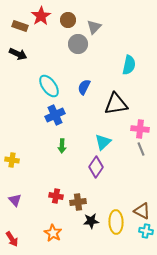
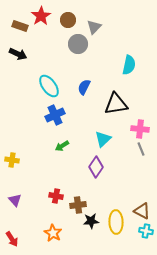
cyan triangle: moved 3 px up
green arrow: rotated 56 degrees clockwise
brown cross: moved 3 px down
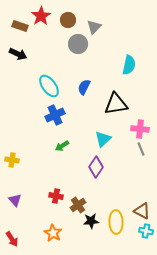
brown cross: rotated 28 degrees counterclockwise
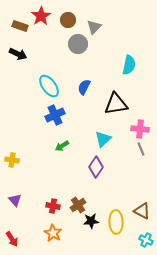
red cross: moved 3 px left, 10 px down
cyan cross: moved 9 px down; rotated 16 degrees clockwise
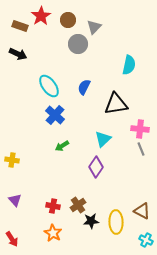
blue cross: rotated 24 degrees counterclockwise
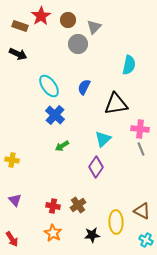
black star: moved 1 px right, 14 px down
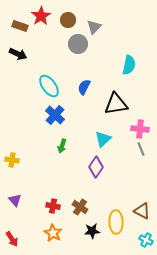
green arrow: rotated 40 degrees counterclockwise
brown cross: moved 2 px right, 2 px down; rotated 21 degrees counterclockwise
black star: moved 4 px up
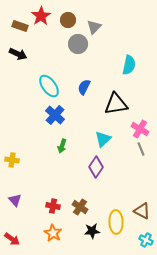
pink cross: rotated 24 degrees clockwise
red arrow: rotated 21 degrees counterclockwise
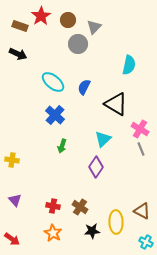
cyan ellipse: moved 4 px right, 4 px up; rotated 15 degrees counterclockwise
black triangle: rotated 40 degrees clockwise
cyan cross: moved 2 px down
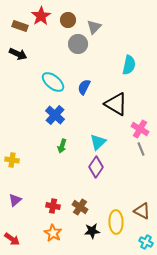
cyan triangle: moved 5 px left, 3 px down
purple triangle: rotated 32 degrees clockwise
